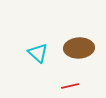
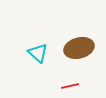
brown ellipse: rotated 12 degrees counterclockwise
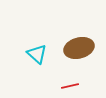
cyan triangle: moved 1 px left, 1 px down
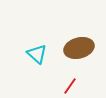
red line: rotated 42 degrees counterclockwise
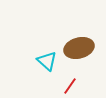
cyan triangle: moved 10 px right, 7 px down
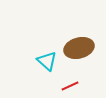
red line: rotated 30 degrees clockwise
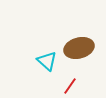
red line: rotated 30 degrees counterclockwise
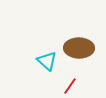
brown ellipse: rotated 16 degrees clockwise
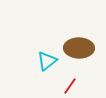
cyan triangle: rotated 40 degrees clockwise
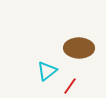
cyan triangle: moved 10 px down
